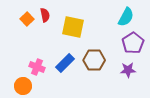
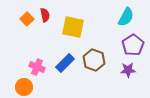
purple pentagon: moved 2 px down
brown hexagon: rotated 20 degrees clockwise
orange circle: moved 1 px right, 1 px down
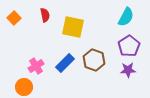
orange square: moved 13 px left, 1 px up
purple pentagon: moved 4 px left, 1 px down
pink cross: moved 1 px left, 1 px up; rotated 35 degrees clockwise
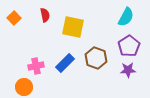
brown hexagon: moved 2 px right, 2 px up
pink cross: rotated 21 degrees clockwise
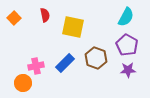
purple pentagon: moved 2 px left, 1 px up; rotated 10 degrees counterclockwise
orange circle: moved 1 px left, 4 px up
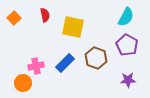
purple star: moved 10 px down
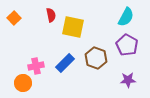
red semicircle: moved 6 px right
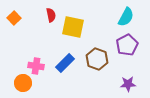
purple pentagon: rotated 15 degrees clockwise
brown hexagon: moved 1 px right, 1 px down
pink cross: rotated 21 degrees clockwise
purple star: moved 4 px down
